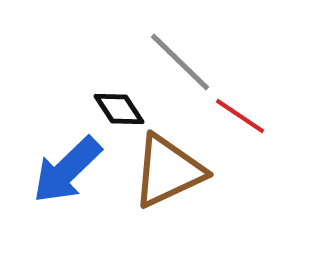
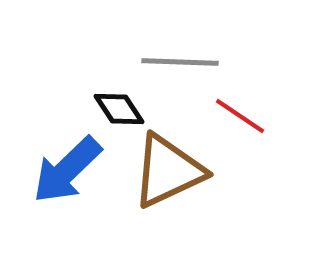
gray line: rotated 42 degrees counterclockwise
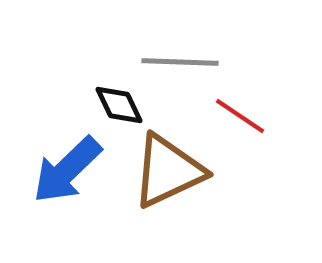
black diamond: moved 4 px up; rotated 8 degrees clockwise
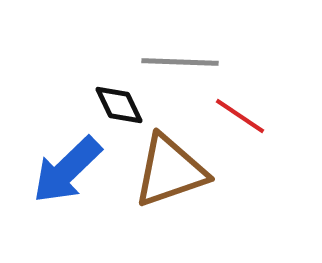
brown triangle: moved 2 px right; rotated 6 degrees clockwise
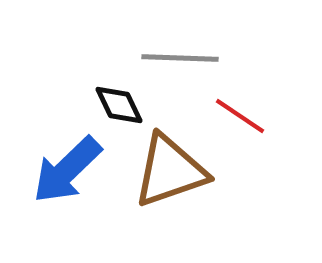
gray line: moved 4 px up
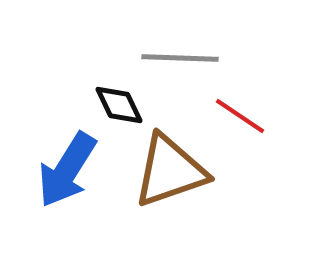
blue arrow: rotated 14 degrees counterclockwise
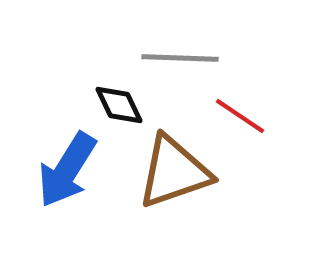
brown triangle: moved 4 px right, 1 px down
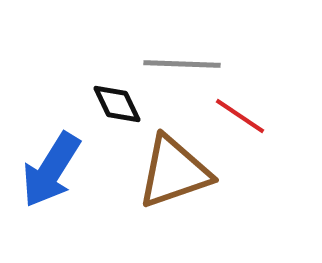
gray line: moved 2 px right, 6 px down
black diamond: moved 2 px left, 1 px up
blue arrow: moved 16 px left
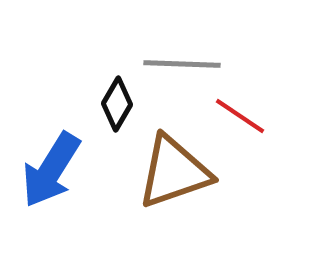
black diamond: rotated 56 degrees clockwise
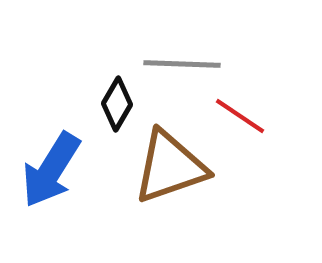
brown triangle: moved 4 px left, 5 px up
